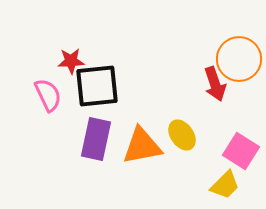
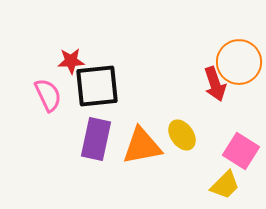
orange circle: moved 3 px down
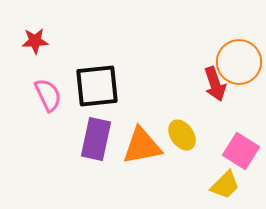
red star: moved 36 px left, 20 px up
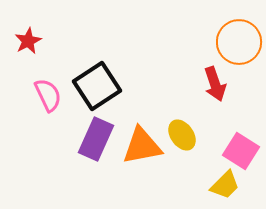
red star: moved 7 px left; rotated 24 degrees counterclockwise
orange circle: moved 20 px up
black square: rotated 27 degrees counterclockwise
purple rectangle: rotated 12 degrees clockwise
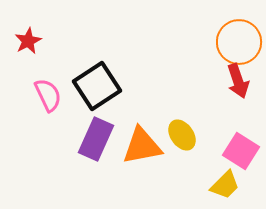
red arrow: moved 23 px right, 3 px up
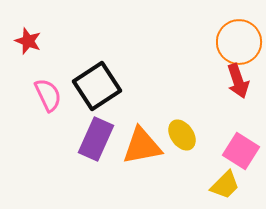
red star: rotated 24 degrees counterclockwise
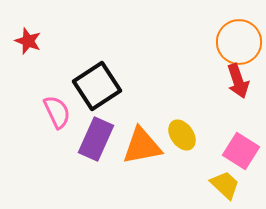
pink semicircle: moved 9 px right, 17 px down
yellow trapezoid: rotated 92 degrees counterclockwise
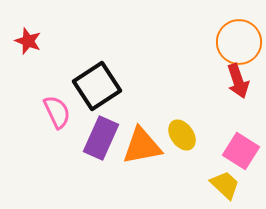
purple rectangle: moved 5 px right, 1 px up
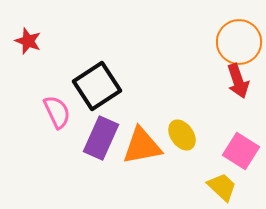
yellow trapezoid: moved 3 px left, 2 px down
